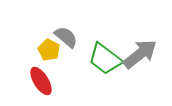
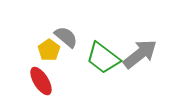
yellow pentagon: rotated 10 degrees clockwise
green trapezoid: moved 2 px left, 1 px up
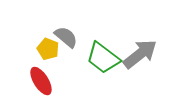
yellow pentagon: moved 1 px left, 1 px up; rotated 15 degrees counterclockwise
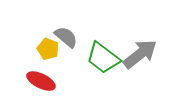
red ellipse: rotated 32 degrees counterclockwise
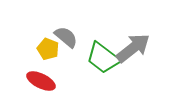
gray arrow: moved 7 px left, 6 px up
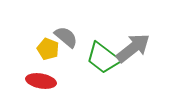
red ellipse: rotated 16 degrees counterclockwise
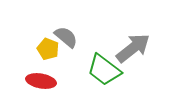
green trapezoid: moved 1 px right, 12 px down
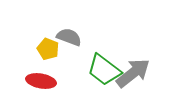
gray semicircle: moved 3 px right; rotated 20 degrees counterclockwise
gray arrow: moved 25 px down
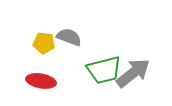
yellow pentagon: moved 4 px left, 6 px up; rotated 15 degrees counterclockwise
green trapezoid: rotated 51 degrees counterclockwise
